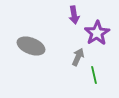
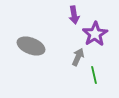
purple star: moved 2 px left, 1 px down
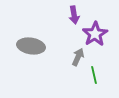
gray ellipse: rotated 12 degrees counterclockwise
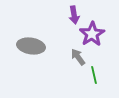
purple star: moved 3 px left
gray arrow: rotated 60 degrees counterclockwise
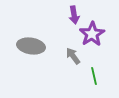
gray arrow: moved 5 px left, 1 px up
green line: moved 1 px down
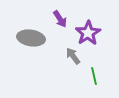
purple arrow: moved 14 px left, 4 px down; rotated 24 degrees counterclockwise
purple star: moved 4 px left, 1 px up
gray ellipse: moved 8 px up
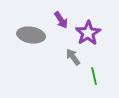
purple arrow: moved 1 px right, 1 px down
gray ellipse: moved 3 px up
gray arrow: moved 1 px down
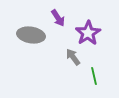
purple arrow: moved 3 px left, 2 px up
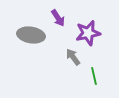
purple star: rotated 20 degrees clockwise
